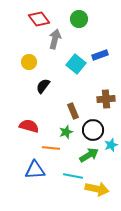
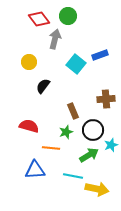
green circle: moved 11 px left, 3 px up
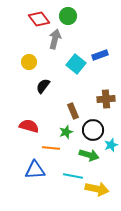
green arrow: rotated 48 degrees clockwise
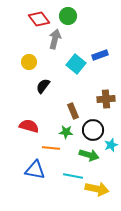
green star: rotated 24 degrees clockwise
blue triangle: rotated 15 degrees clockwise
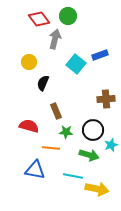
black semicircle: moved 3 px up; rotated 14 degrees counterclockwise
brown rectangle: moved 17 px left
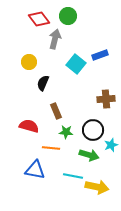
yellow arrow: moved 2 px up
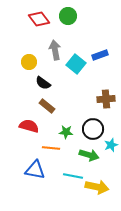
gray arrow: moved 11 px down; rotated 24 degrees counterclockwise
black semicircle: rotated 77 degrees counterclockwise
brown rectangle: moved 9 px left, 5 px up; rotated 28 degrees counterclockwise
black circle: moved 1 px up
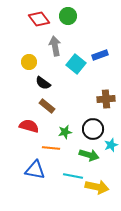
gray arrow: moved 4 px up
green star: moved 1 px left; rotated 16 degrees counterclockwise
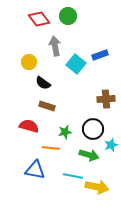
brown rectangle: rotated 21 degrees counterclockwise
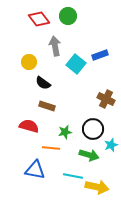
brown cross: rotated 30 degrees clockwise
